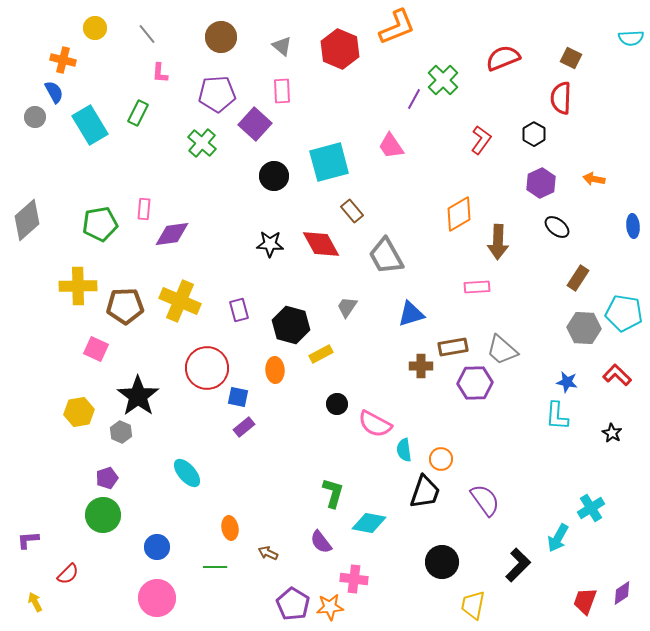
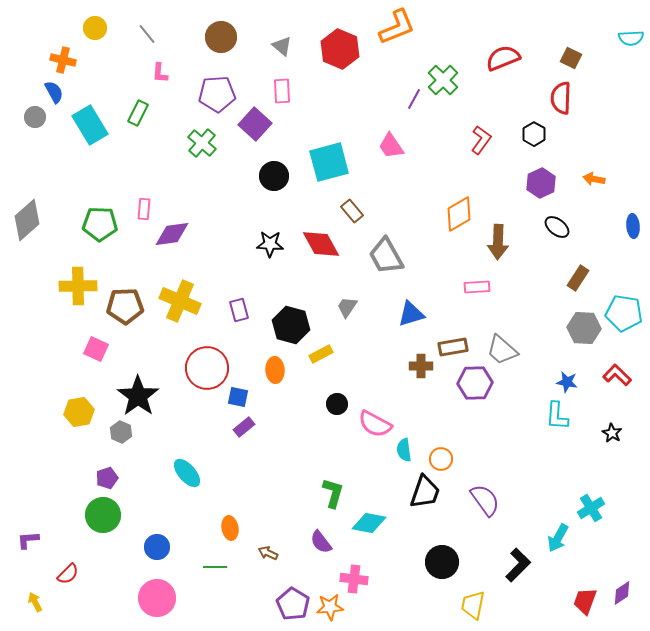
green pentagon at (100, 224): rotated 12 degrees clockwise
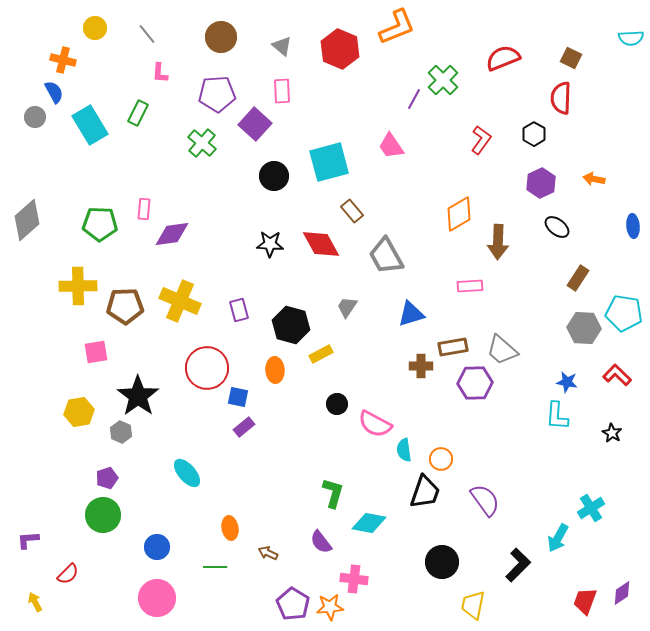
pink rectangle at (477, 287): moved 7 px left, 1 px up
pink square at (96, 349): moved 3 px down; rotated 35 degrees counterclockwise
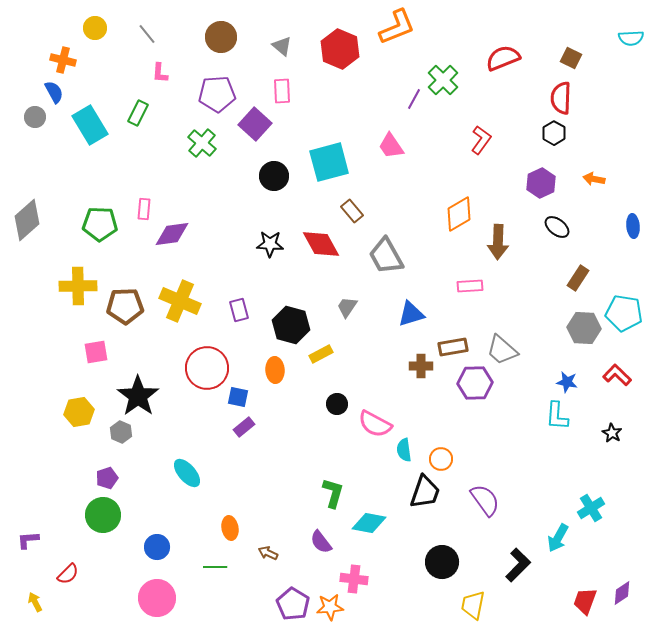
black hexagon at (534, 134): moved 20 px right, 1 px up
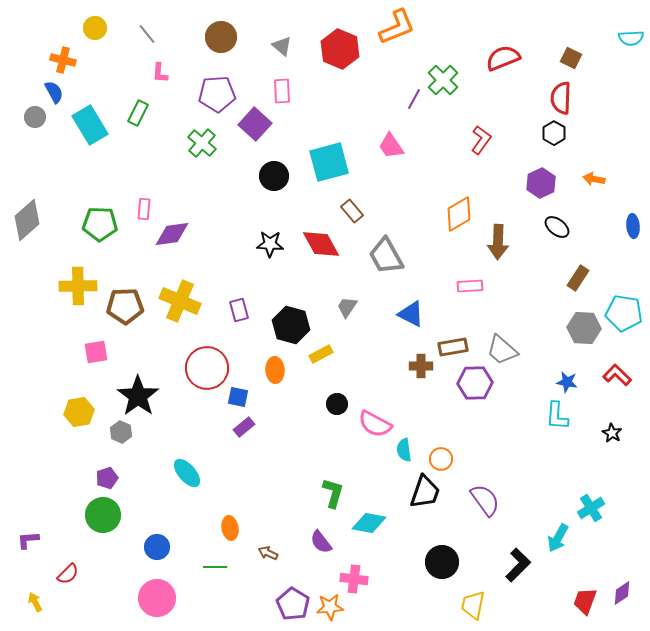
blue triangle at (411, 314): rotated 44 degrees clockwise
